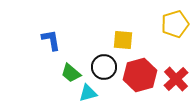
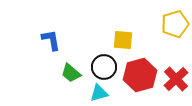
cyan triangle: moved 11 px right
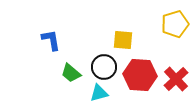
red hexagon: rotated 20 degrees clockwise
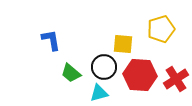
yellow pentagon: moved 14 px left, 5 px down
yellow square: moved 4 px down
red cross: rotated 10 degrees clockwise
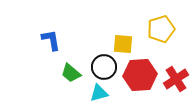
red hexagon: rotated 8 degrees counterclockwise
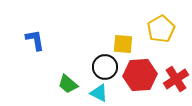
yellow pentagon: rotated 12 degrees counterclockwise
blue L-shape: moved 16 px left
black circle: moved 1 px right
green trapezoid: moved 3 px left, 11 px down
cyan triangle: rotated 42 degrees clockwise
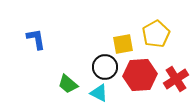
yellow pentagon: moved 5 px left, 5 px down
blue L-shape: moved 1 px right, 1 px up
yellow square: rotated 15 degrees counterclockwise
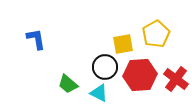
red cross: rotated 20 degrees counterclockwise
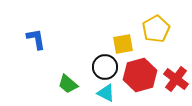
yellow pentagon: moved 5 px up
red hexagon: rotated 12 degrees counterclockwise
cyan triangle: moved 7 px right
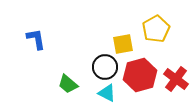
cyan triangle: moved 1 px right
